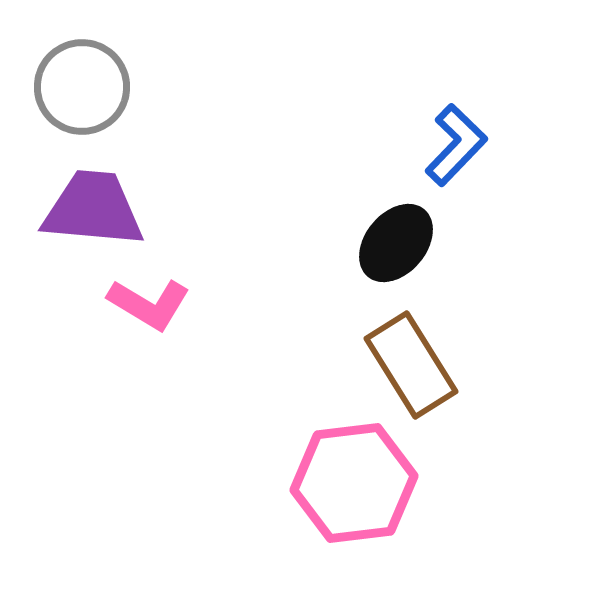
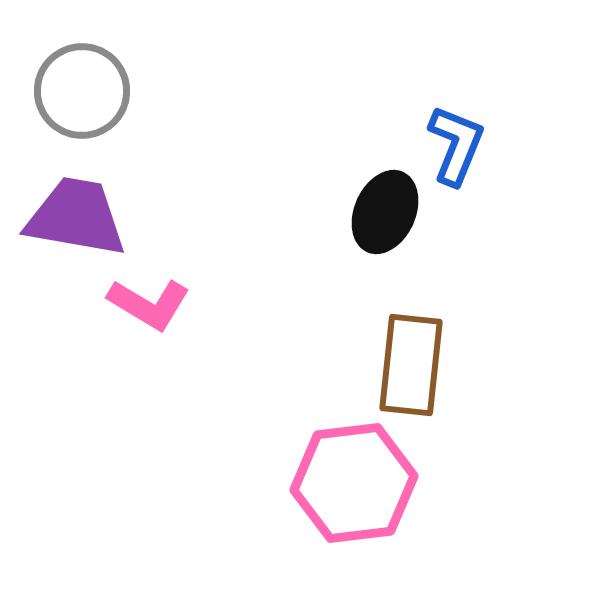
gray circle: moved 4 px down
blue L-shape: rotated 22 degrees counterclockwise
purple trapezoid: moved 17 px left, 8 px down; rotated 5 degrees clockwise
black ellipse: moved 11 px left, 31 px up; rotated 16 degrees counterclockwise
brown rectangle: rotated 38 degrees clockwise
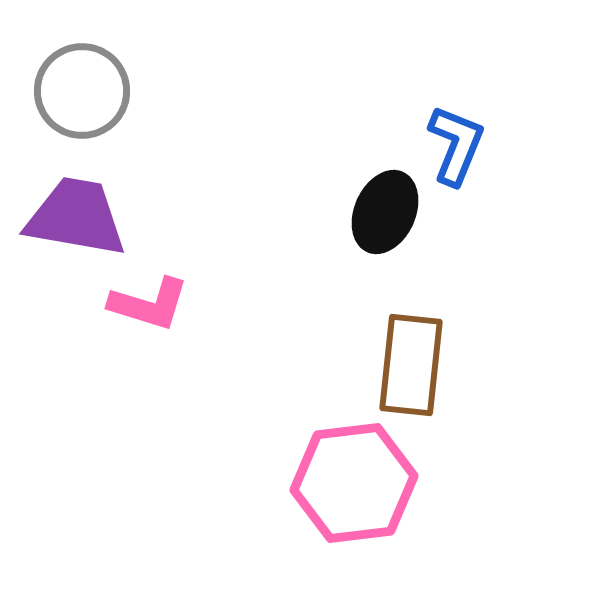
pink L-shape: rotated 14 degrees counterclockwise
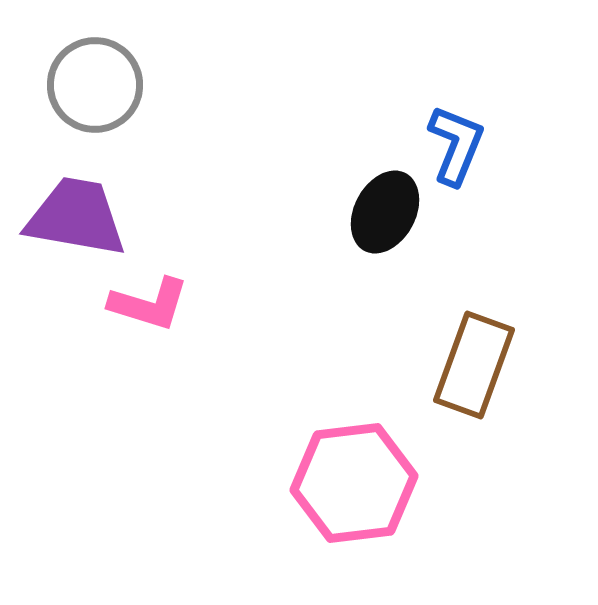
gray circle: moved 13 px right, 6 px up
black ellipse: rotated 4 degrees clockwise
brown rectangle: moved 63 px right; rotated 14 degrees clockwise
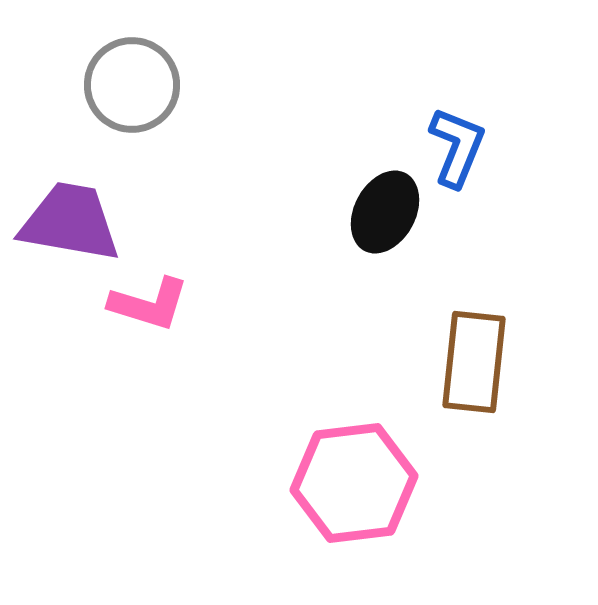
gray circle: moved 37 px right
blue L-shape: moved 1 px right, 2 px down
purple trapezoid: moved 6 px left, 5 px down
brown rectangle: moved 3 px up; rotated 14 degrees counterclockwise
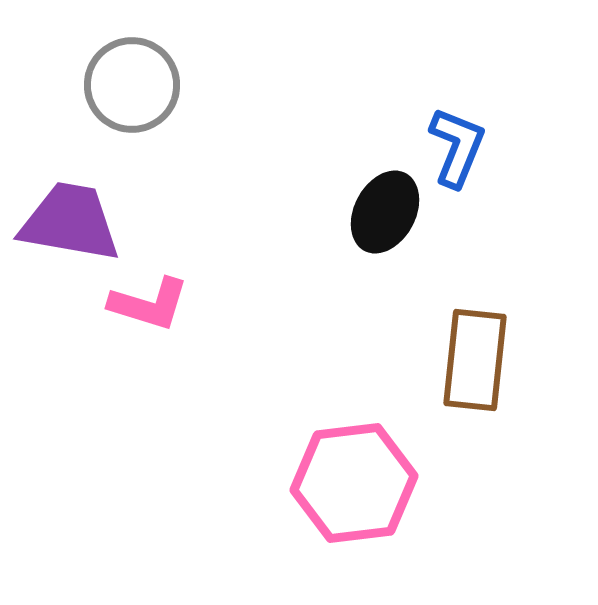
brown rectangle: moved 1 px right, 2 px up
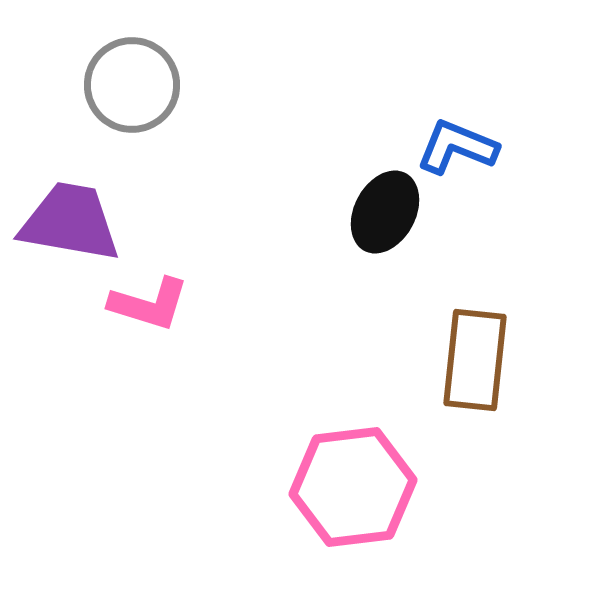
blue L-shape: rotated 90 degrees counterclockwise
pink hexagon: moved 1 px left, 4 px down
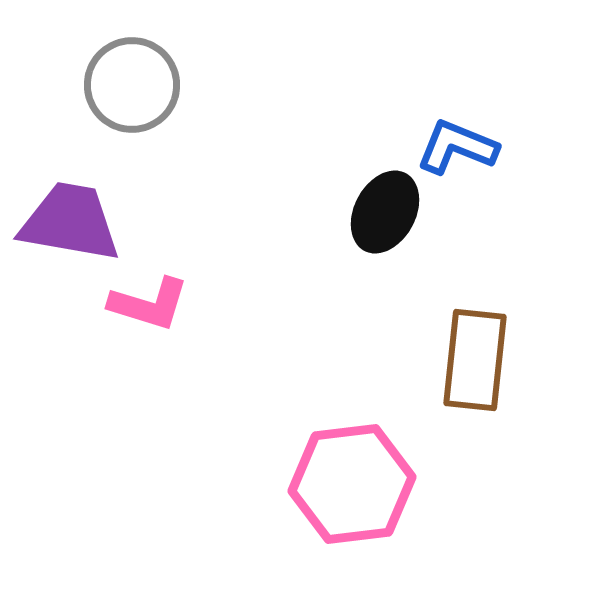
pink hexagon: moved 1 px left, 3 px up
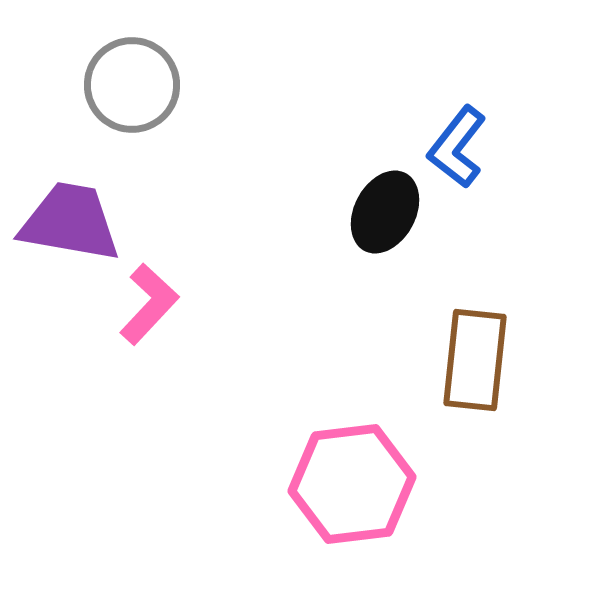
blue L-shape: rotated 74 degrees counterclockwise
pink L-shape: rotated 64 degrees counterclockwise
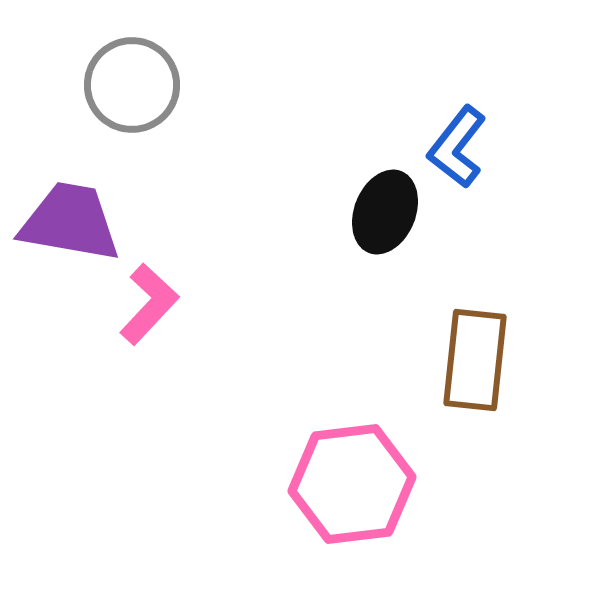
black ellipse: rotated 6 degrees counterclockwise
